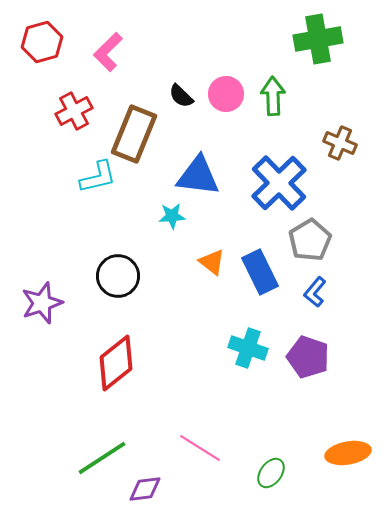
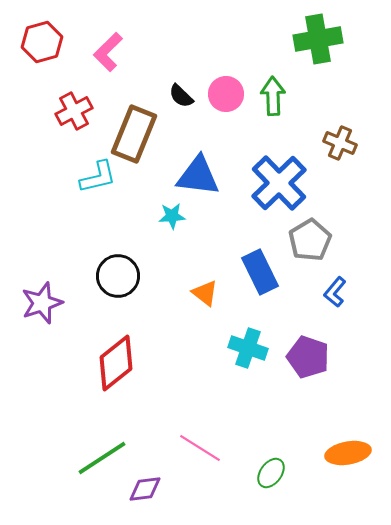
orange triangle: moved 7 px left, 31 px down
blue L-shape: moved 20 px right
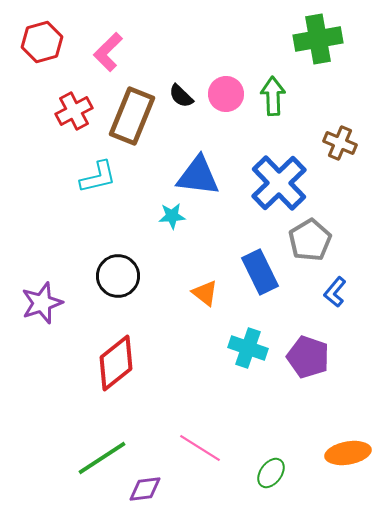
brown rectangle: moved 2 px left, 18 px up
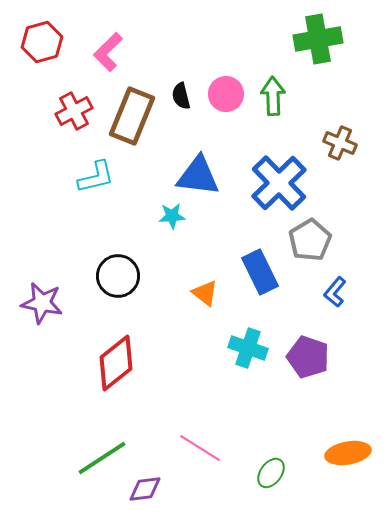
black semicircle: rotated 32 degrees clockwise
cyan L-shape: moved 2 px left
purple star: rotated 30 degrees clockwise
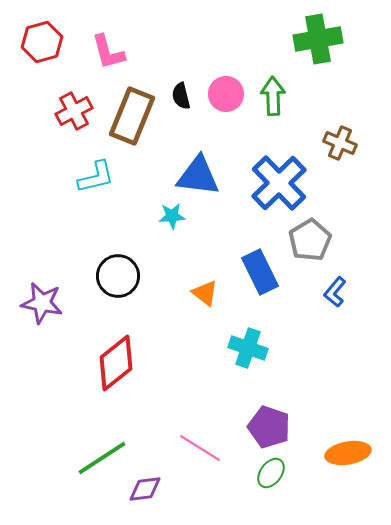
pink L-shape: rotated 60 degrees counterclockwise
purple pentagon: moved 39 px left, 70 px down
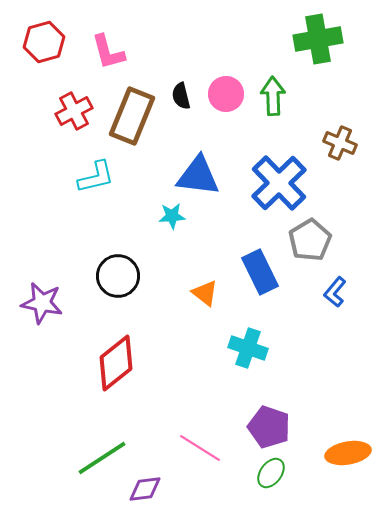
red hexagon: moved 2 px right
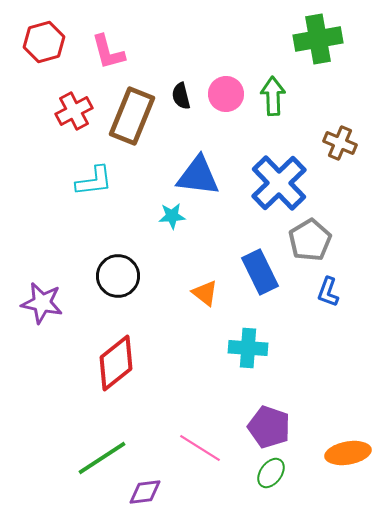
cyan L-shape: moved 2 px left, 4 px down; rotated 6 degrees clockwise
blue L-shape: moved 7 px left; rotated 20 degrees counterclockwise
cyan cross: rotated 15 degrees counterclockwise
purple diamond: moved 3 px down
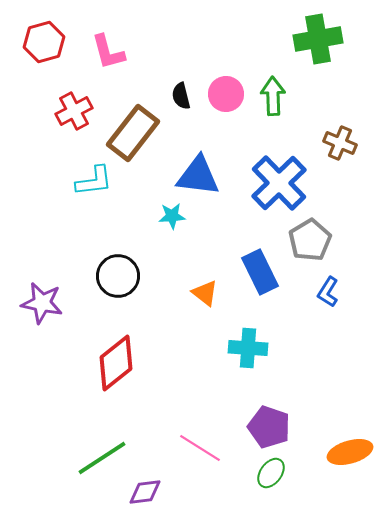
brown rectangle: moved 1 px right, 17 px down; rotated 16 degrees clockwise
blue L-shape: rotated 12 degrees clockwise
orange ellipse: moved 2 px right, 1 px up; rotated 6 degrees counterclockwise
